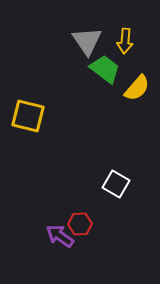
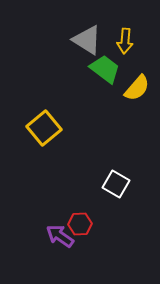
gray triangle: moved 1 px up; rotated 24 degrees counterclockwise
yellow square: moved 16 px right, 12 px down; rotated 36 degrees clockwise
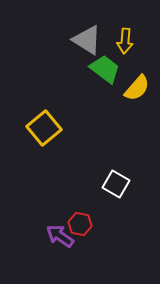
red hexagon: rotated 15 degrees clockwise
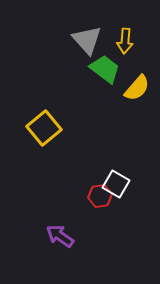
gray triangle: rotated 16 degrees clockwise
red hexagon: moved 20 px right, 28 px up; rotated 20 degrees counterclockwise
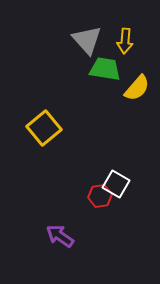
green trapezoid: rotated 28 degrees counterclockwise
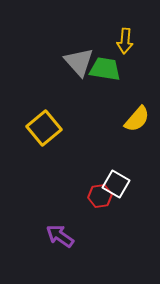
gray triangle: moved 8 px left, 22 px down
yellow semicircle: moved 31 px down
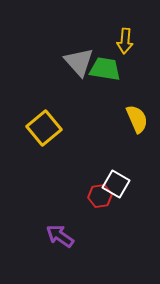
yellow semicircle: rotated 64 degrees counterclockwise
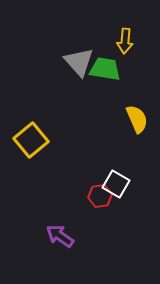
yellow square: moved 13 px left, 12 px down
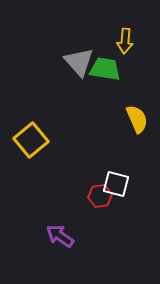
white square: rotated 16 degrees counterclockwise
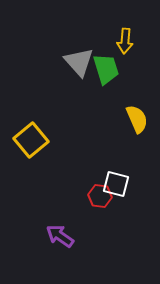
green trapezoid: moved 1 px right; rotated 64 degrees clockwise
red hexagon: rotated 15 degrees clockwise
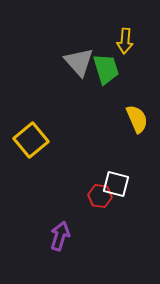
purple arrow: rotated 72 degrees clockwise
